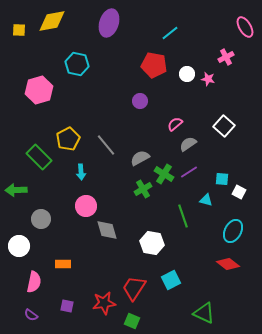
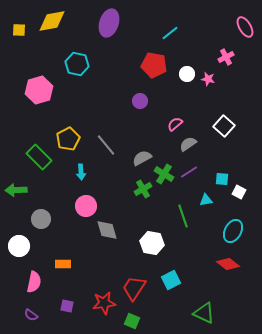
gray semicircle at (140, 158): moved 2 px right
cyan triangle at (206, 200): rotated 24 degrees counterclockwise
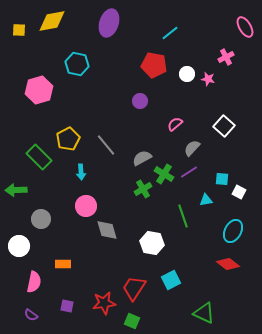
gray semicircle at (188, 144): moved 4 px right, 4 px down; rotated 12 degrees counterclockwise
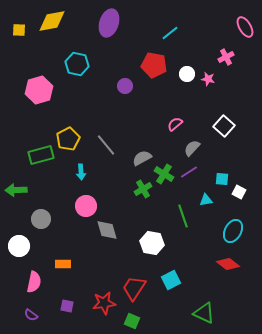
purple circle at (140, 101): moved 15 px left, 15 px up
green rectangle at (39, 157): moved 2 px right, 2 px up; rotated 60 degrees counterclockwise
